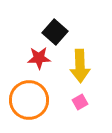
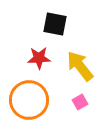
black square: moved 8 px up; rotated 30 degrees counterclockwise
yellow arrow: rotated 144 degrees clockwise
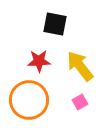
red star: moved 3 px down
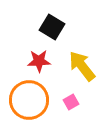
black square: moved 3 px left, 3 px down; rotated 20 degrees clockwise
yellow arrow: moved 2 px right
pink square: moved 9 px left
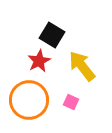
black square: moved 8 px down
red star: rotated 25 degrees counterclockwise
pink square: rotated 35 degrees counterclockwise
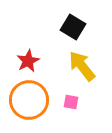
black square: moved 21 px right, 8 px up
red star: moved 11 px left
pink square: rotated 14 degrees counterclockwise
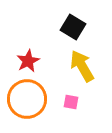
yellow arrow: rotated 8 degrees clockwise
orange circle: moved 2 px left, 1 px up
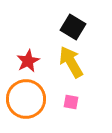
yellow arrow: moved 11 px left, 4 px up
orange circle: moved 1 px left
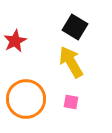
black square: moved 2 px right
red star: moved 13 px left, 20 px up
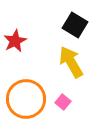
black square: moved 2 px up
pink square: moved 8 px left; rotated 28 degrees clockwise
